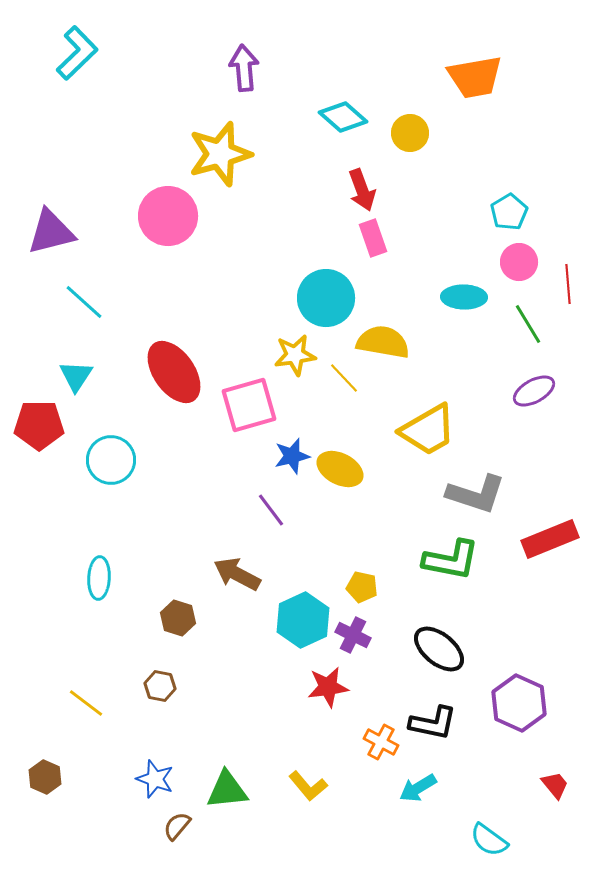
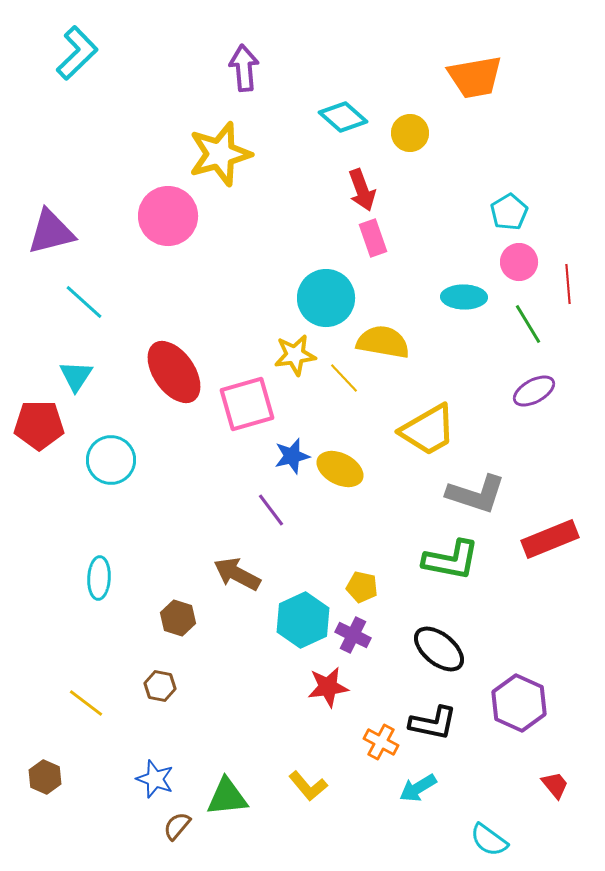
pink square at (249, 405): moved 2 px left, 1 px up
green triangle at (227, 790): moved 7 px down
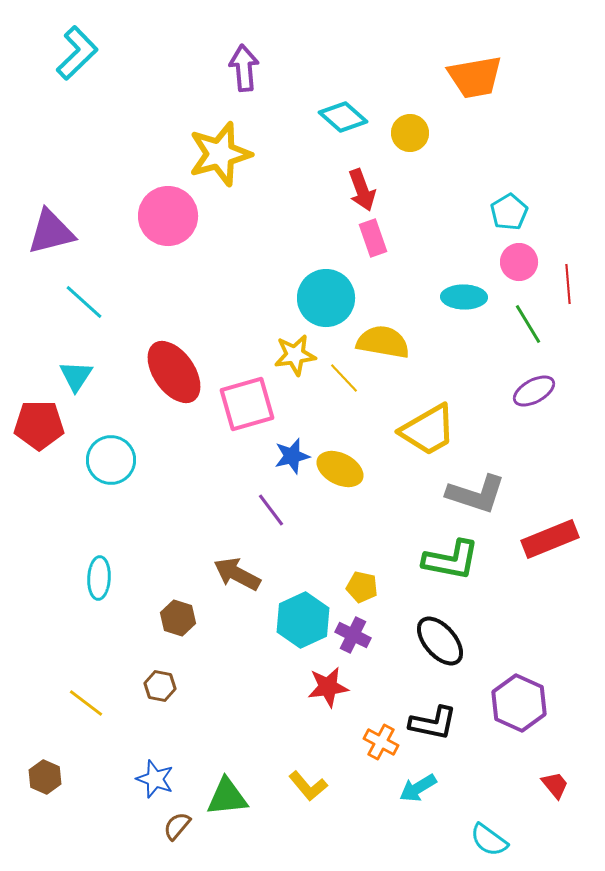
black ellipse at (439, 649): moved 1 px right, 8 px up; rotated 10 degrees clockwise
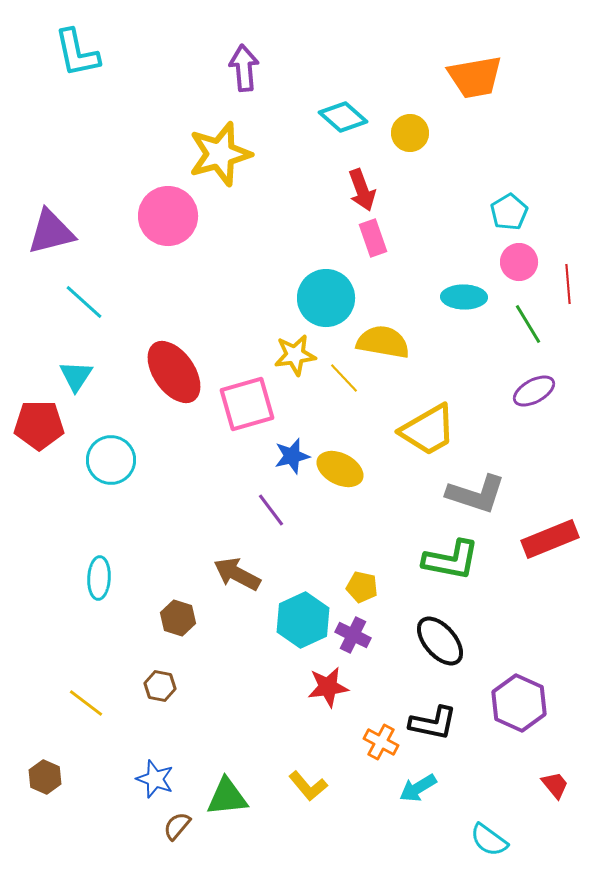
cyan L-shape at (77, 53): rotated 122 degrees clockwise
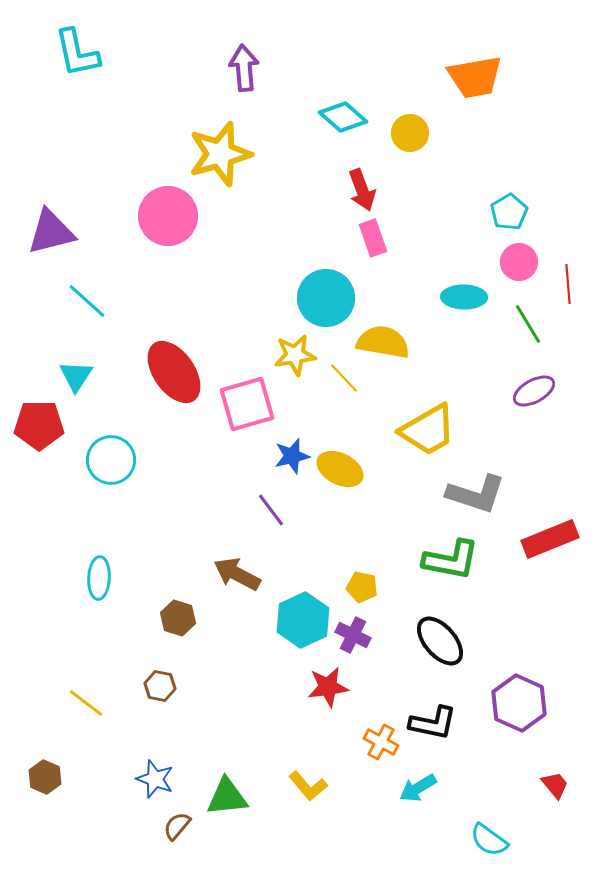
cyan line at (84, 302): moved 3 px right, 1 px up
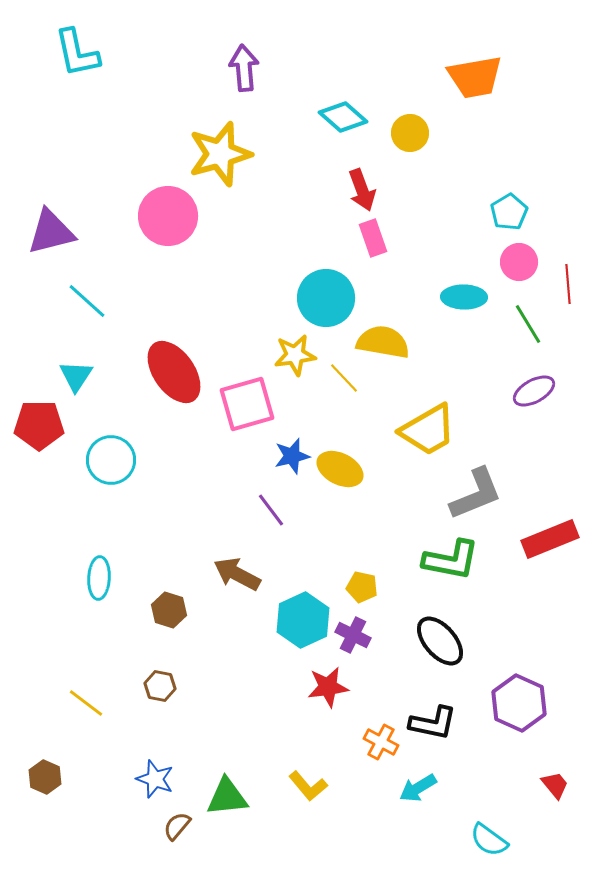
gray L-shape at (476, 494): rotated 40 degrees counterclockwise
brown hexagon at (178, 618): moved 9 px left, 8 px up
